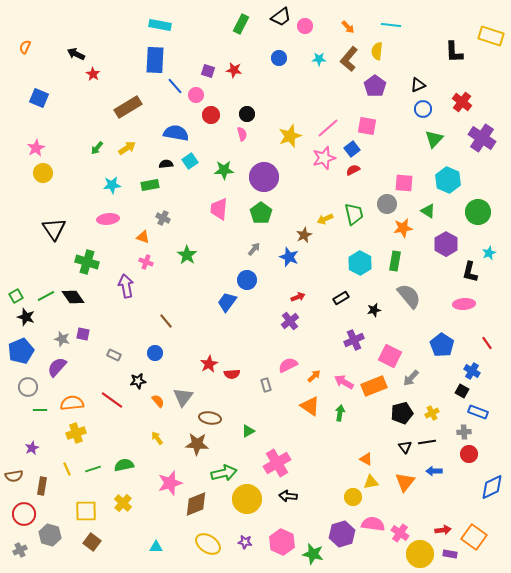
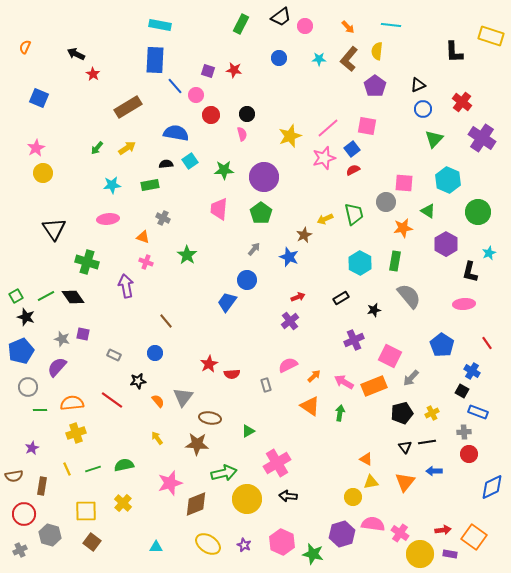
gray circle at (387, 204): moved 1 px left, 2 px up
purple star at (245, 542): moved 1 px left, 3 px down; rotated 16 degrees clockwise
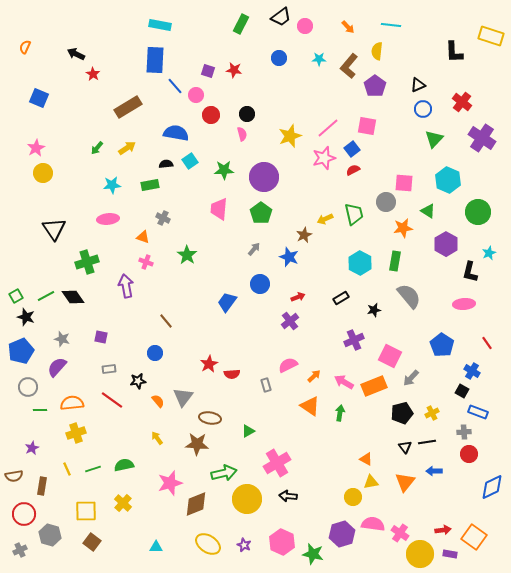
brown L-shape at (349, 59): moved 7 px down
green cross at (87, 262): rotated 35 degrees counterclockwise
blue circle at (247, 280): moved 13 px right, 4 px down
purple square at (83, 334): moved 18 px right, 3 px down
gray rectangle at (114, 355): moved 5 px left, 14 px down; rotated 32 degrees counterclockwise
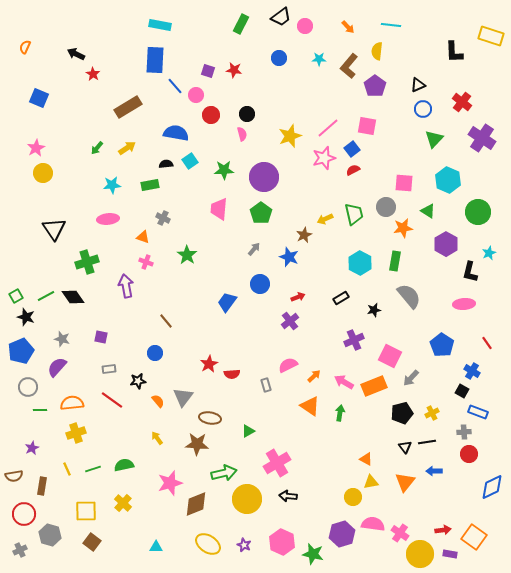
gray circle at (386, 202): moved 5 px down
